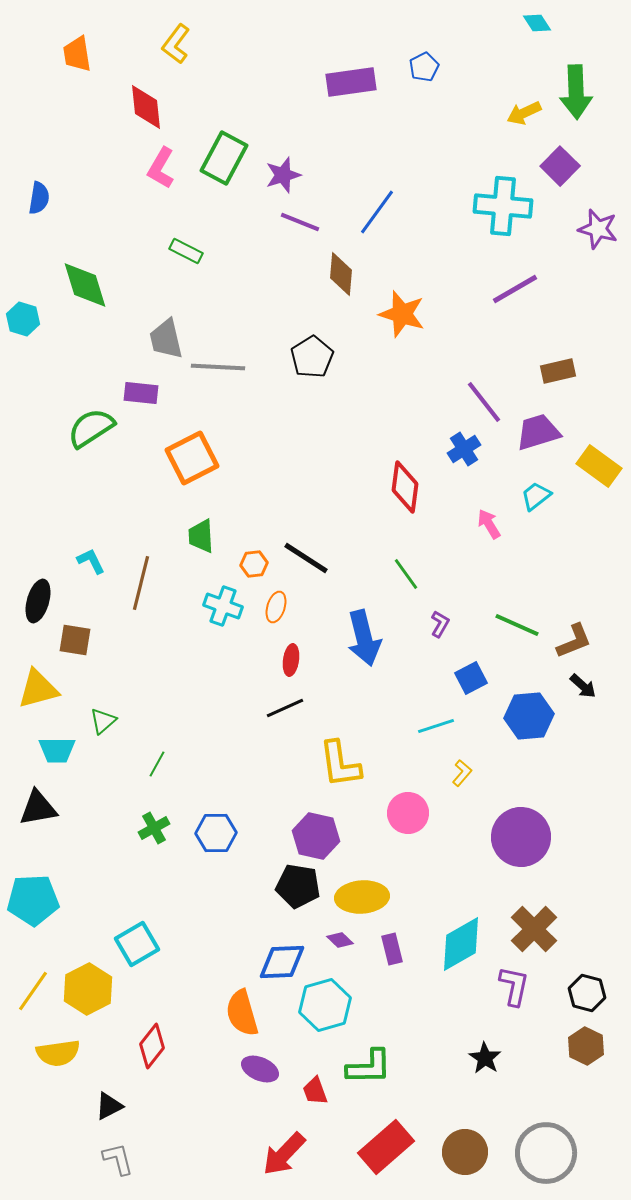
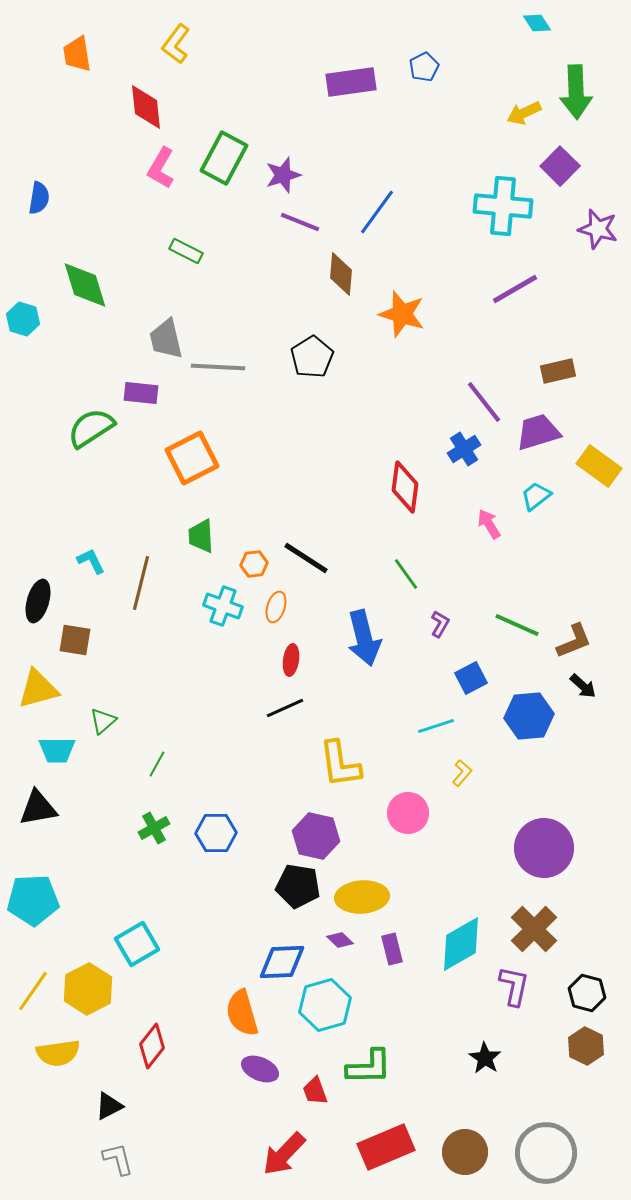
purple circle at (521, 837): moved 23 px right, 11 px down
red rectangle at (386, 1147): rotated 18 degrees clockwise
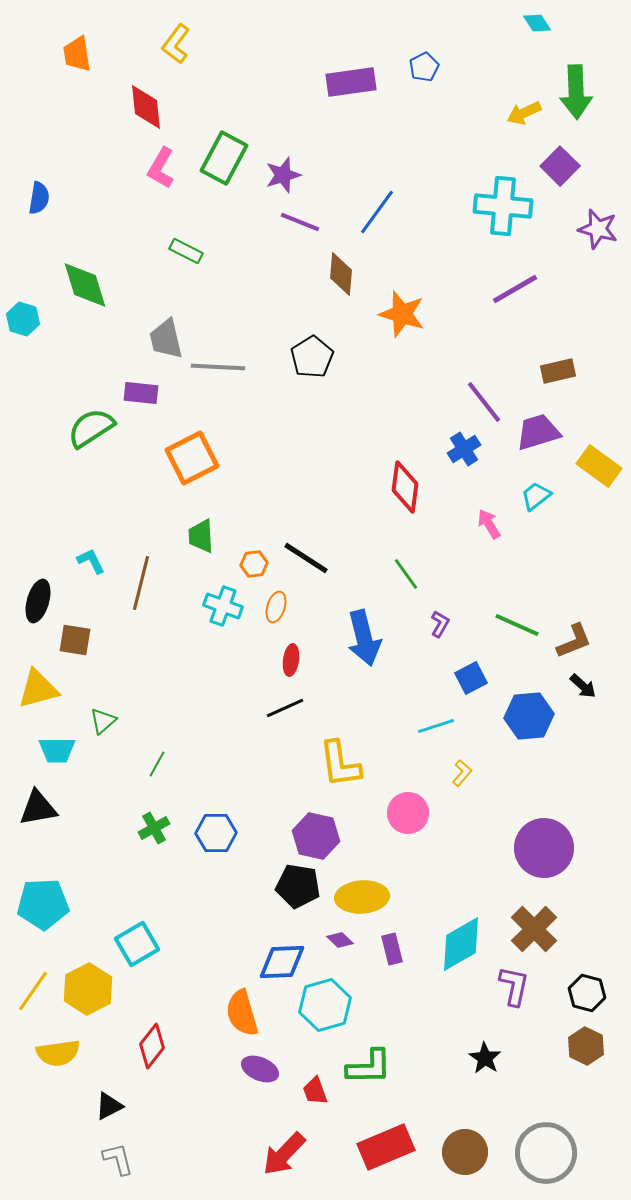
cyan pentagon at (33, 900): moved 10 px right, 4 px down
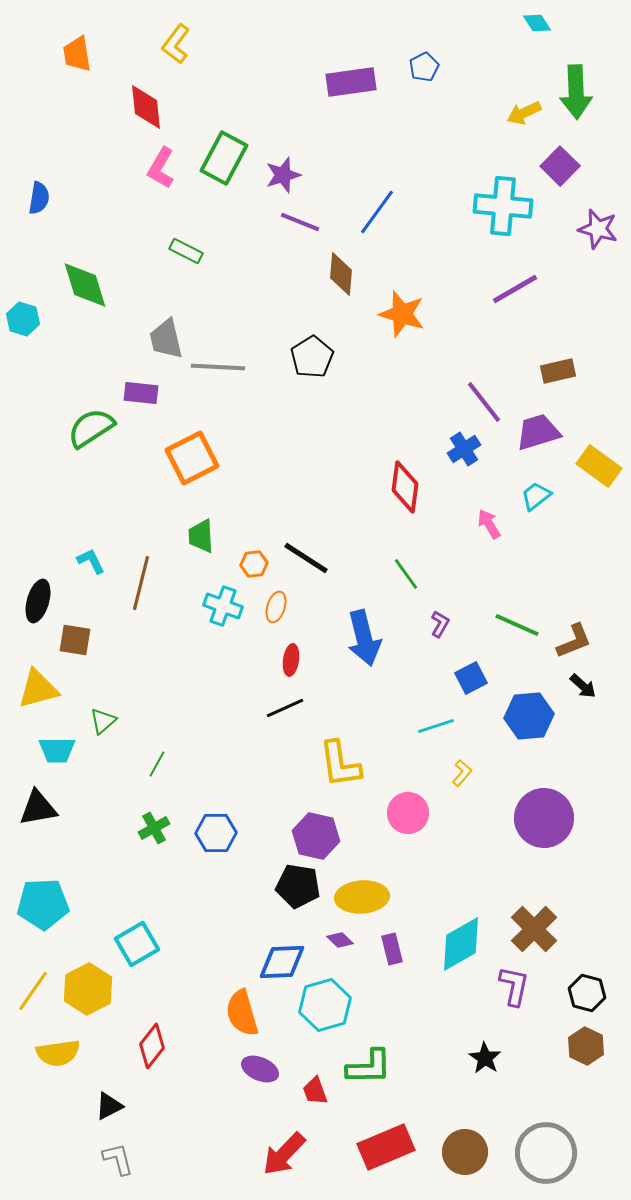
purple circle at (544, 848): moved 30 px up
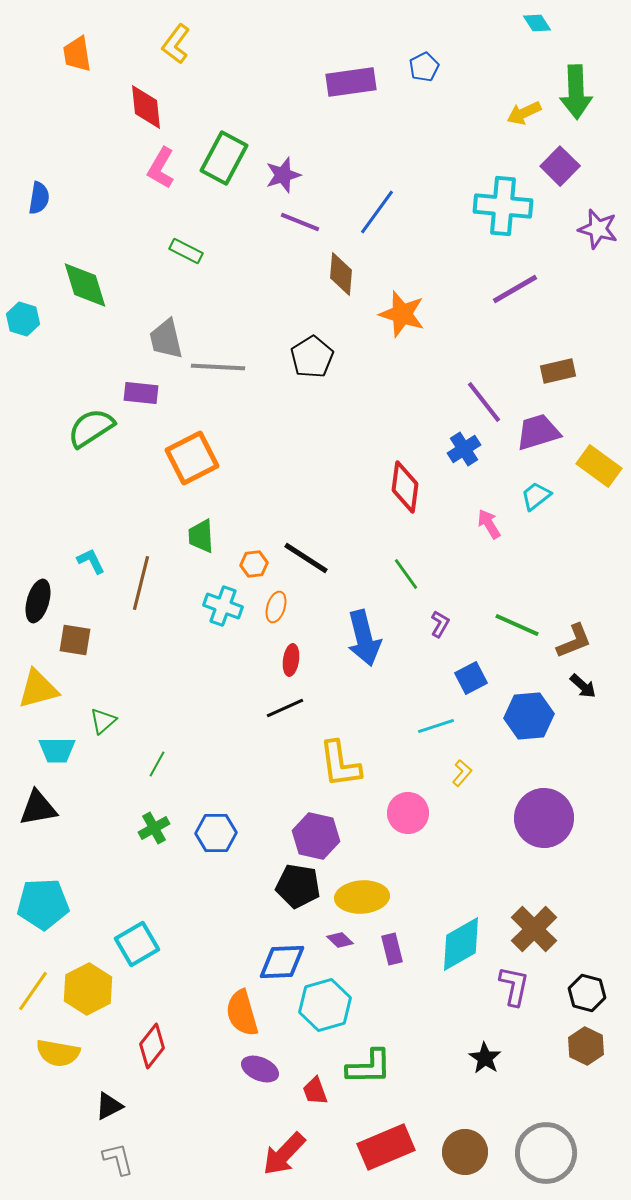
yellow semicircle at (58, 1053): rotated 18 degrees clockwise
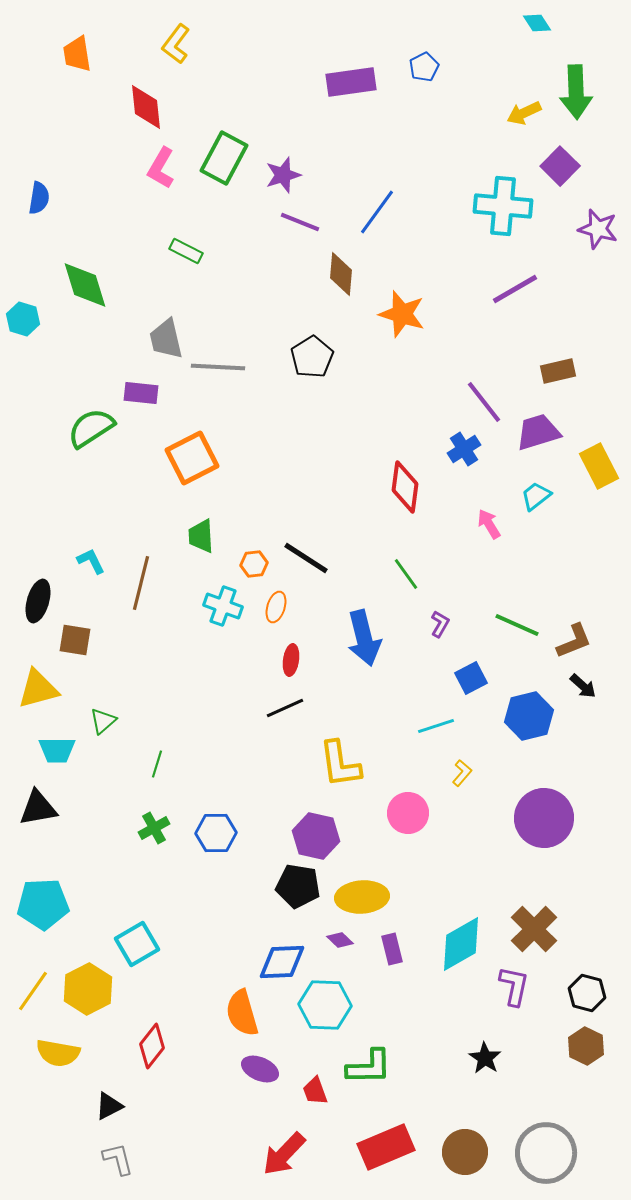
yellow rectangle at (599, 466): rotated 27 degrees clockwise
blue hexagon at (529, 716): rotated 9 degrees counterclockwise
green line at (157, 764): rotated 12 degrees counterclockwise
cyan hexagon at (325, 1005): rotated 18 degrees clockwise
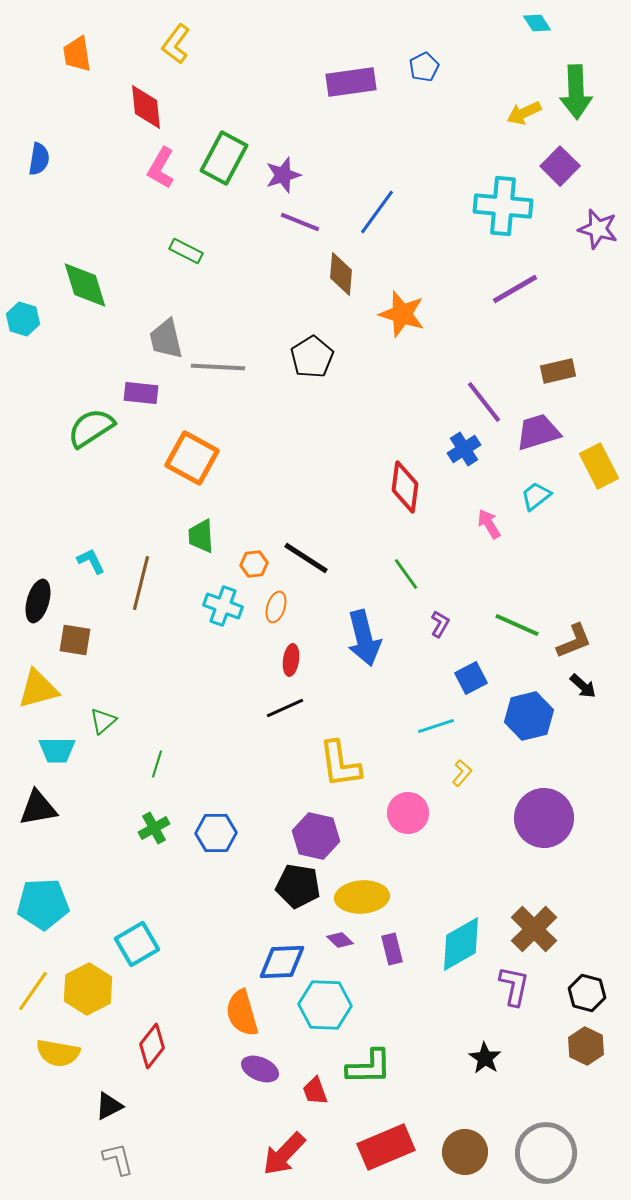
blue semicircle at (39, 198): moved 39 px up
orange square at (192, 458): rotated 34 degrees counterclockwise
